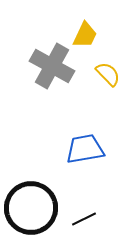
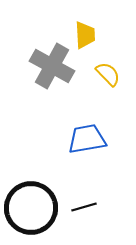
yellow trapezoid: rotated 28 degrees counterclockwise
blue trapezoid: moved 2 px right, 10 px up
black line: moved 12 px up; rotated 10 degrees clockwise
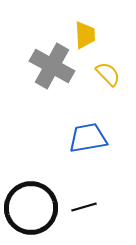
blue trapezoid: moved 1 px right, 1 px up
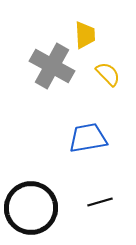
black line: moved 16 px right, 5 px up
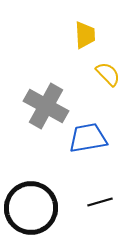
gray cross: moved 6 px left, 40 px down
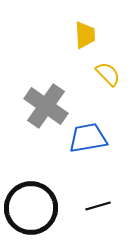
gray cross: rotated 6 degrees clockwise
black line: moved 2 px left, 4 px down
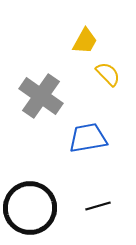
yellow trapezoid: moved 6 px down; rotated 32 degrees clockwise
gray cross: moved 5 px left, 10 px up
black circle: moved 1 px left
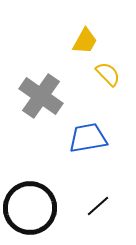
black line: rotated 25 degrees counterclockwise
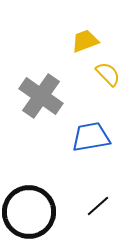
yellow trapezoid: rotated 140 degrees counterclockwise
blue trapezoid: moved 3 px right, 1 px up
black circle: moved 1 px left, 4 px down
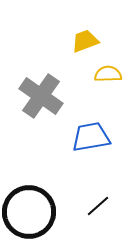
yellow semicircle: rotated 48 degrees counterclockwise
